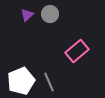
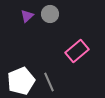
purple triangle: moved 1 px down
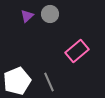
white pentagon: moved 4 px left
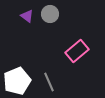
purple triangle: rotated 40 degrees counterclockwise
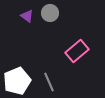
gray circle: moved 1 px up
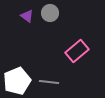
gray line: rotated 60 degrees counterclockwise
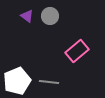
gray circle: moved 3 px down
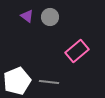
gray circle: moved 1 px down
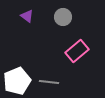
gray circle: moved 13 px right
